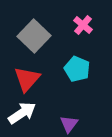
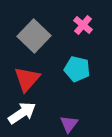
cyan pentagon: rotated 10 degrees counterclockwise
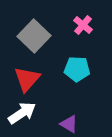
cyan pentagon: rotated 10 degrees counterclockwise
purple triangle: rotated 36 degrees counterclockwise
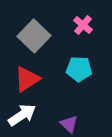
cyan pentagon: moved 2 px right
red triangle: rotated 16 degrees clockwise
white arrow: moved 2 px down
purple triangle: rotated 12 degrees clockwise
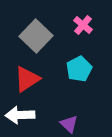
gray square: moved 2 px right
cyan pentagon: rotated 30 degrees counterclockwise
white arrow: moved 2 px left; rotated 148 degrees counterclockwise
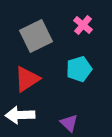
gray square: rotated 20 degrees clockwise
cyan pentagon: rotated 10 degrees clockwise
purple triangle: moved 1 px up
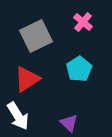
pink cross: moved 3 px up
cyan pentagon: rotated 15 degrees counterclockwise
white arrow: moved 2 px left, 1 px down; rotated 120 degrees counterclockwise
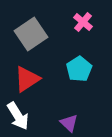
gray square: moved 5 px left, 2 px up; rotated 8 degrees counterclockwise
